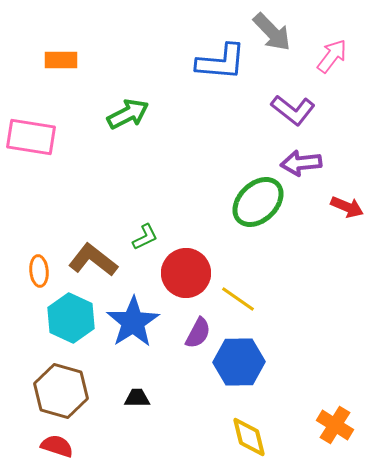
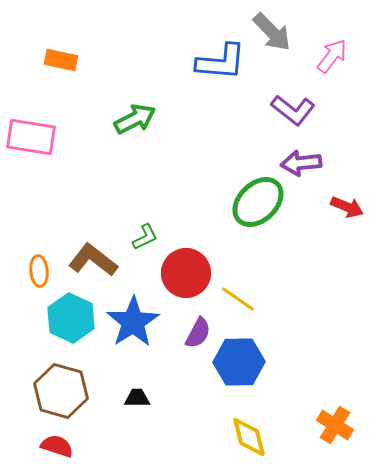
orange rectangle: rotated 12 degrees clockwise
green arrow: moved 7 px right, 5 px down
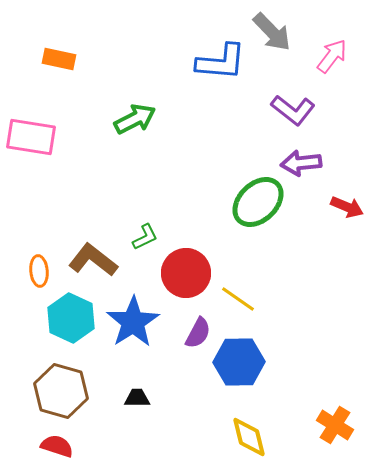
orange rectangle: moved 2 px left, 1 px up
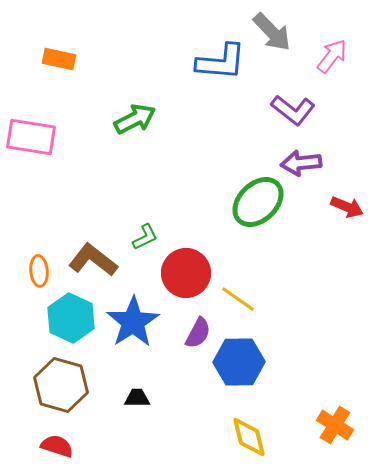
brown hexagon: moved 6 px up
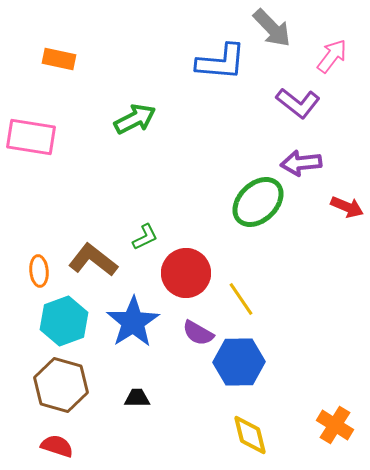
gray arrow: moved 4 px up
purple L-shape: moved 5 px right, 7 px up
yellow line: moved 3 px right; rotated 21 degrees clockwise
cyan hexagon: moved 7 px left, 3 px down; rotated 15 degrees clockwise
purple semicircle: rotated 92 degrees clockwise
yellow diamond: moved 1 px right, 2 px up
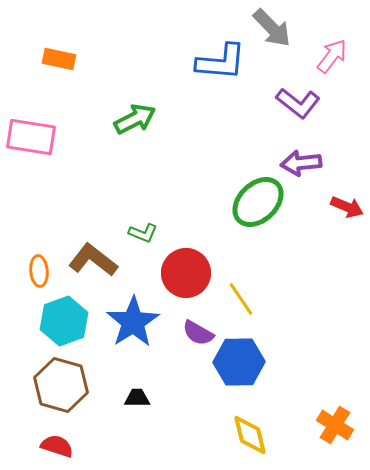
green L-shape: moved 2 px left, 4 px up; rotated 48 degrees clockwise
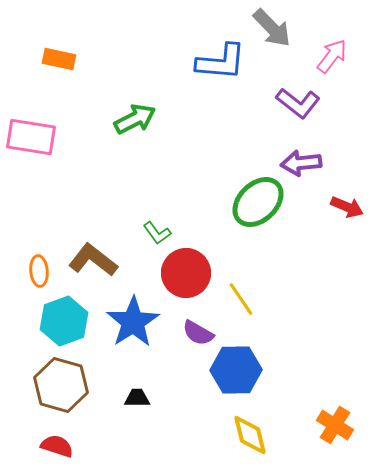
green L-shape: moved 14 px right; rotated 32 degrees clockwise
blue hexagon: moved 3 px left, 8 px down
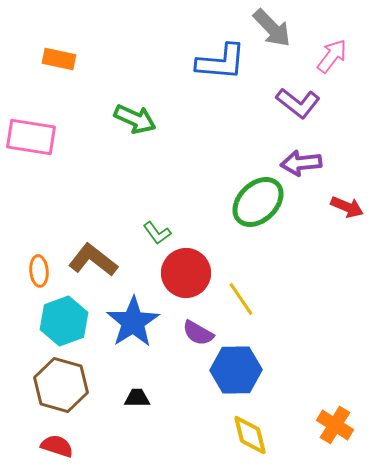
green arrow: rotated 51 degrees clockwise
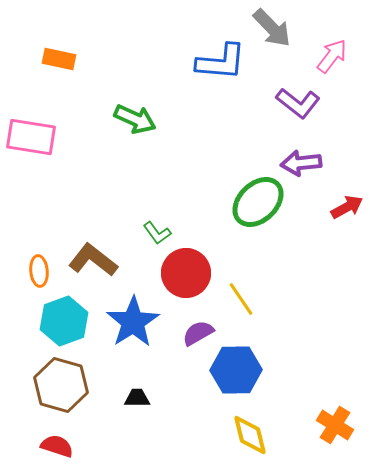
red arrow: rotated 52 degrees counterclockwise
purple semicircle: rotated 120 degrees clockwise
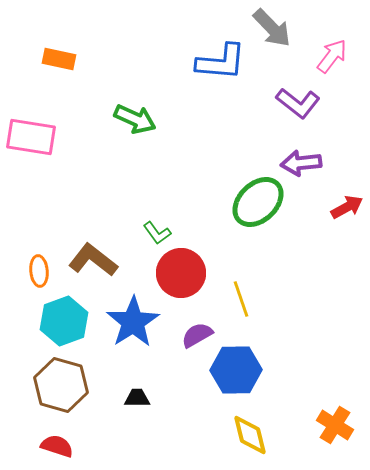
red circle: moved 5 px left
yellow line: rotated 15 degrees clockwise
purple semicircle: moved 1 px left, 2 px down
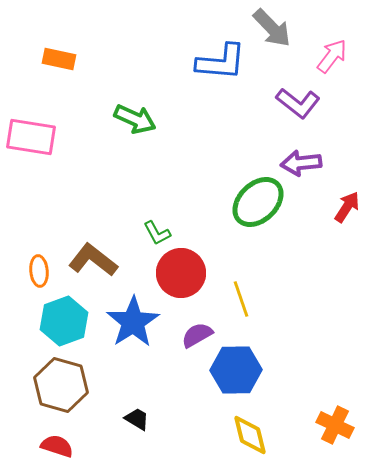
red arrow: rotated 28 degrees counterclockwise
green L-shape: rotated 8 degrees clockwise
black trapezoid: moved 21 px down; rotated 32 degrees clockwise
orange cross: rotated 6 degrees counterclockwise
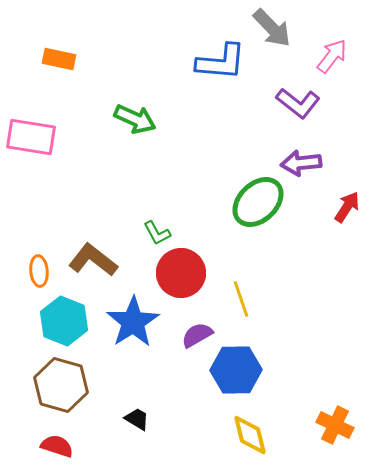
cyan hexagon: rotated 18 degrees counterclockwise
